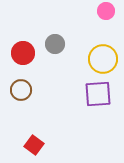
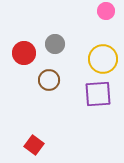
red circle: moved 1 px right
brown circle: moved 28 px right, 10 px up
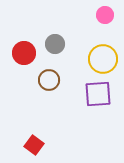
pink circle: moved 1 px left, 4 px down
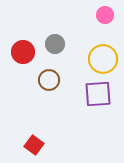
red circle: moved 1 px left, 1 px up
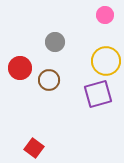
gray circle: moved 2 px up
red circle: moved 3 px left, 16 px down
yellow circle: moved 3 px right, 2 px down
purple square: rotated 12 degrees counterclockwise
red square: moved 3 px down
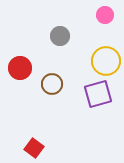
gray circle: moved 5 px right, 6 px up
brown circle: moved 3 px right, 4 px down
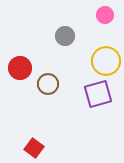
gray circle: moved 5 px right
brown circle: moved 4 px left
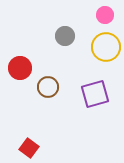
yellow circle: moved 14 px up
brown circle: moved 3 px down
purple square: moved 3 px left
red square: moved 5 px left
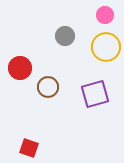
red square: rotated 18 degrees counterclockwise
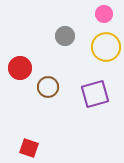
pink circle: moved 1 px left, 1 px up
